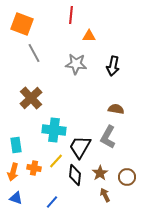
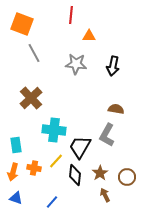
gray L-shape: moved 1 px left, 2 px up
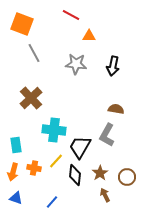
red line: rotated 66 degrees counterclockwise
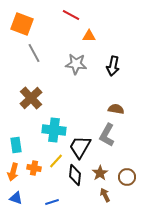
blue line: rotated 32 degrees clockwise
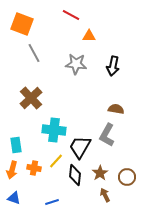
orange arrow: moved 1 px left, 2 px up
blue triangle: moved 2 px left
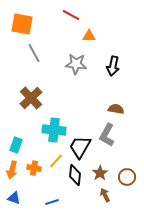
orange square: rotated 10 degrees counterclockwise
cyan rectangle: rotated 28 degrees clockwise
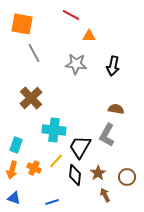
orange cross: rotated 16 degrees clockwise
brown star: moved 2 px left
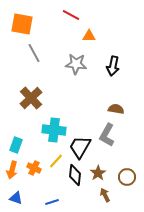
blue triangle: moved 2 px right
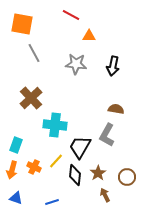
cyan cross: moved 1 px right, 5 px up
orange cross: moved 1 px up
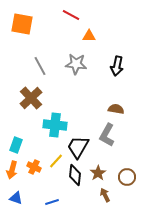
gray line: moved 6 px right, 13 px down
black arrow: moved 4 px right
black trapezoid: moved 2 px left
